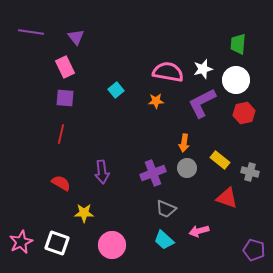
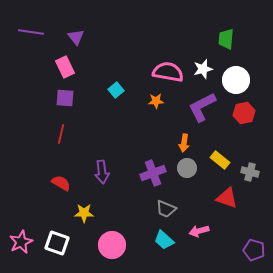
green trapezoid: moved 12 px left, 5 px up
purple L-shape: moved 4 px down
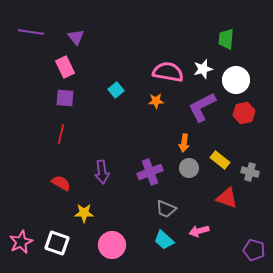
gray circle: moved 2 px right
purple cross: moved 3 px left, 1 px up
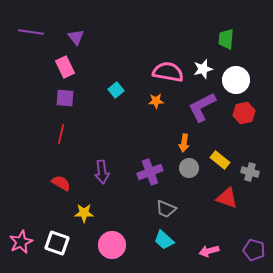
pink arrow: moved 10 px right, 20 px down
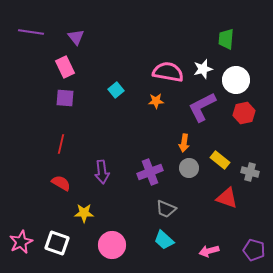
red line: moved 10 px down
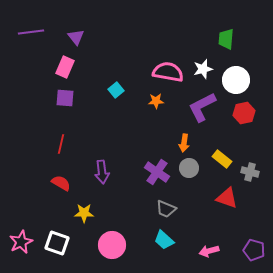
purple line: rotated 15 degrees counterclockwise
pink rectangle: rotated 50 degrees clockwise
yellow rectangle: moved 2 px right, 1 px up
purple cross: moved 7 px right; rotated 35 degrees counterclockwise
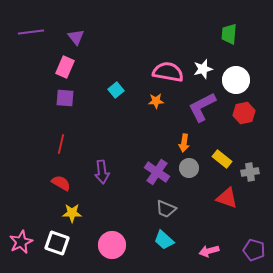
green trapezoid: moved 3 px right, 5 px up
gray cross: rotated 24 degrees counterclockwise
yellow star: moved 12 px left
